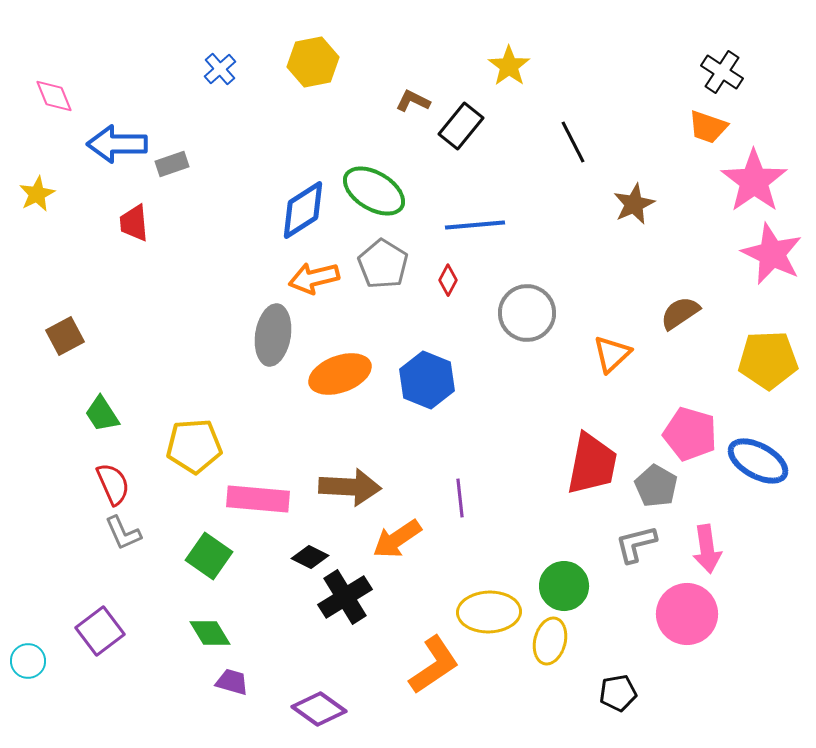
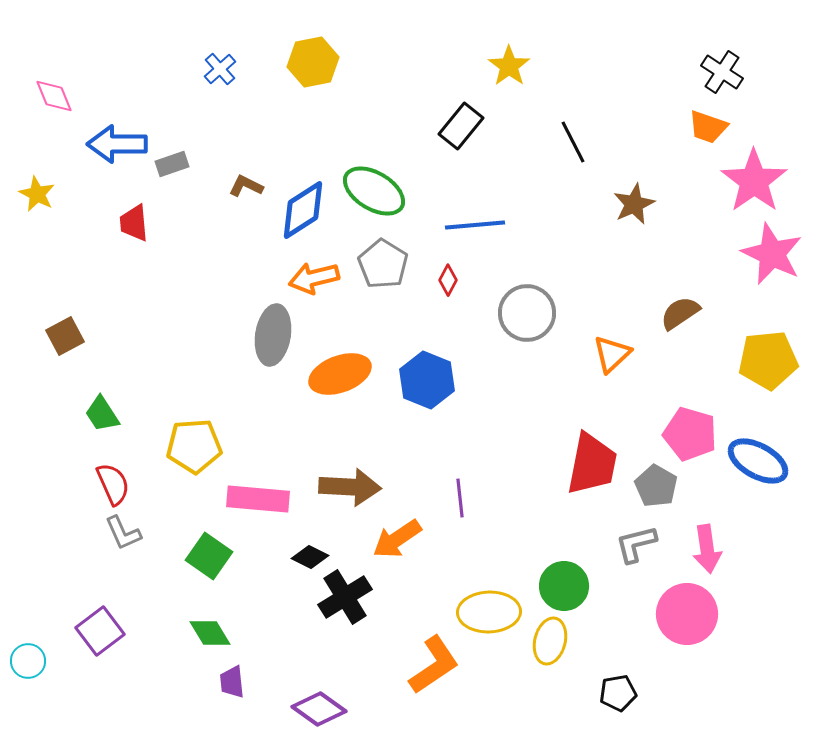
brown L-shape at (413, 101): moved 167 px left, 85 px down
yellow star at (37, 194): rotated 18 degrees counterclockwise
yellow pentagon at (768, 360): rotated 4 degrees counterclockwise
purple trapezoid at (232, 682): rotated 112 degrees counterclockwise
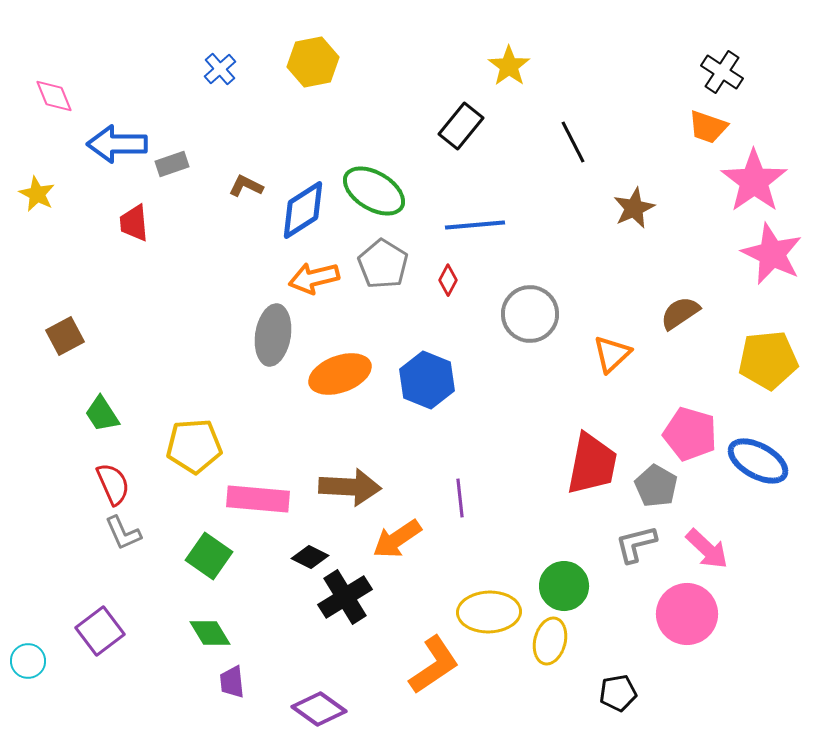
brown star at (634, 204): moved 4 px down
gray circle at (527, 313): moved 3 px right, 1 px down
pink arrow at (707, 549): rotated 39 degrees counterclockwise
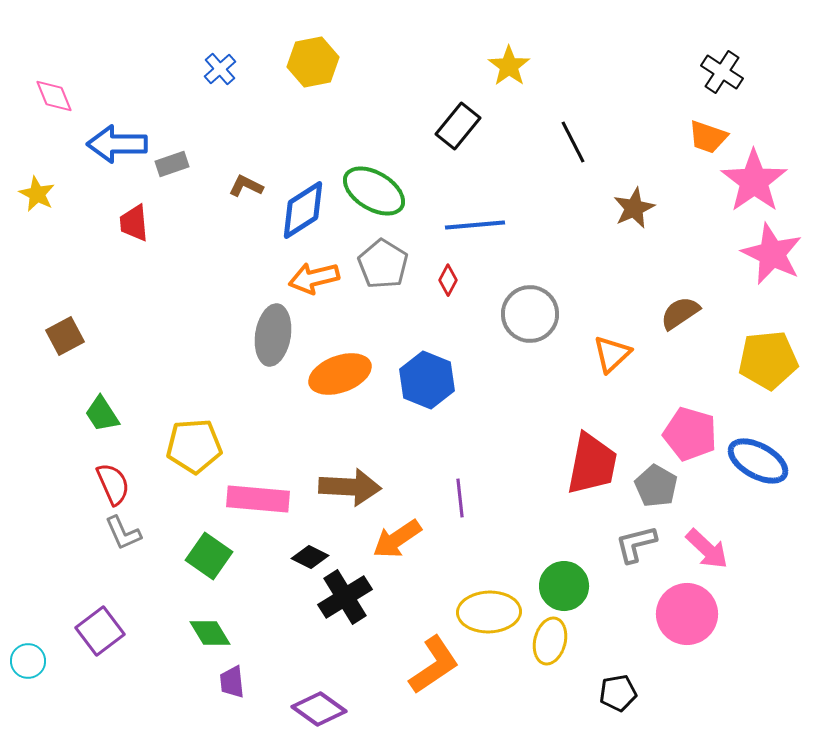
black rectangle at (461, 126): moved 3 px left
orange trapezoid at (708, 127): moved 10 px down
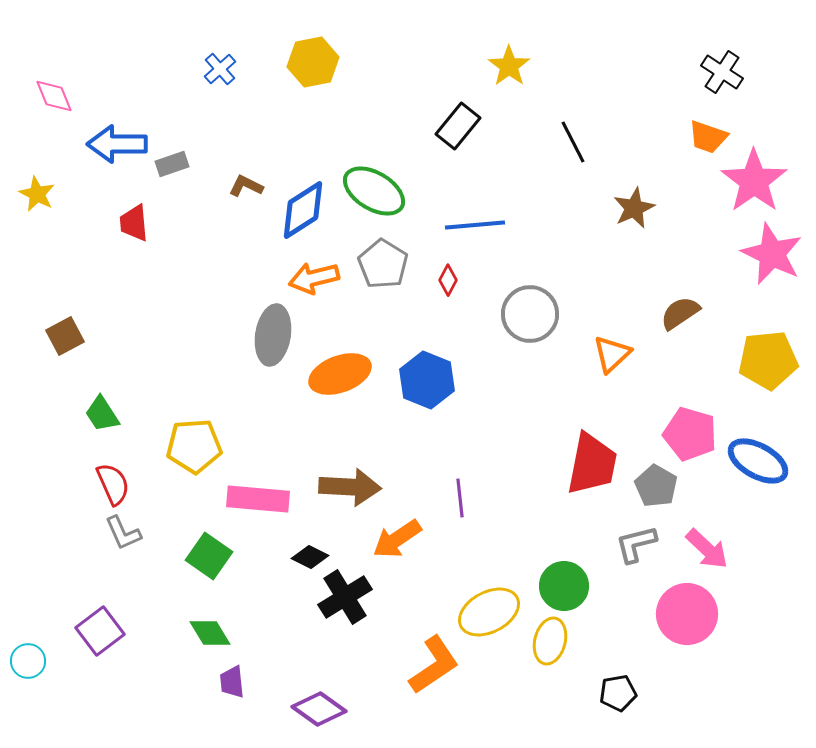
yellow ellipse at (489, 612): rotated 26 degrees counterclockwise
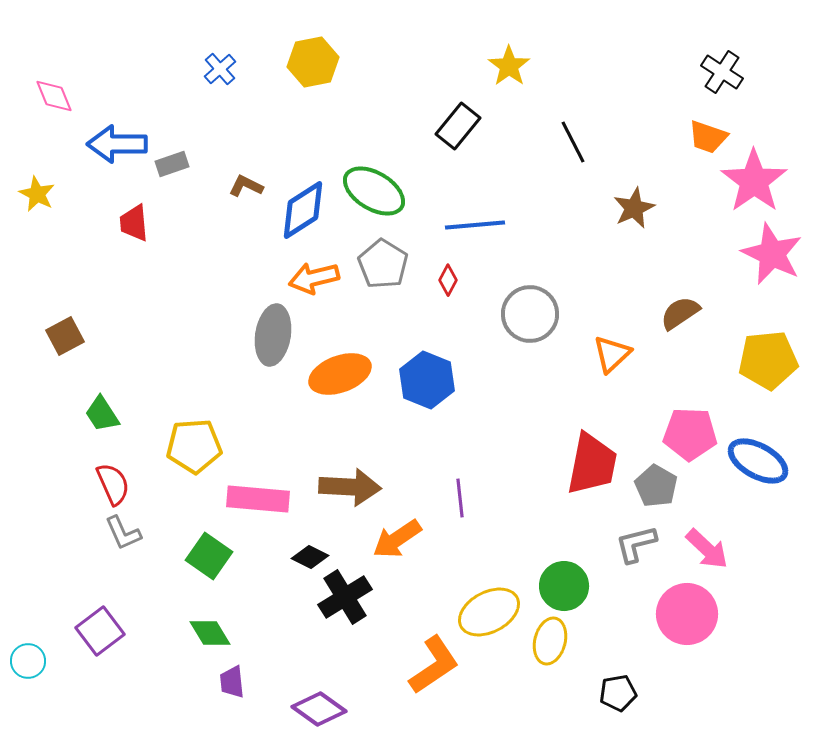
pink pentagon at (690, 434): rotated 14 degrees counterclockwise
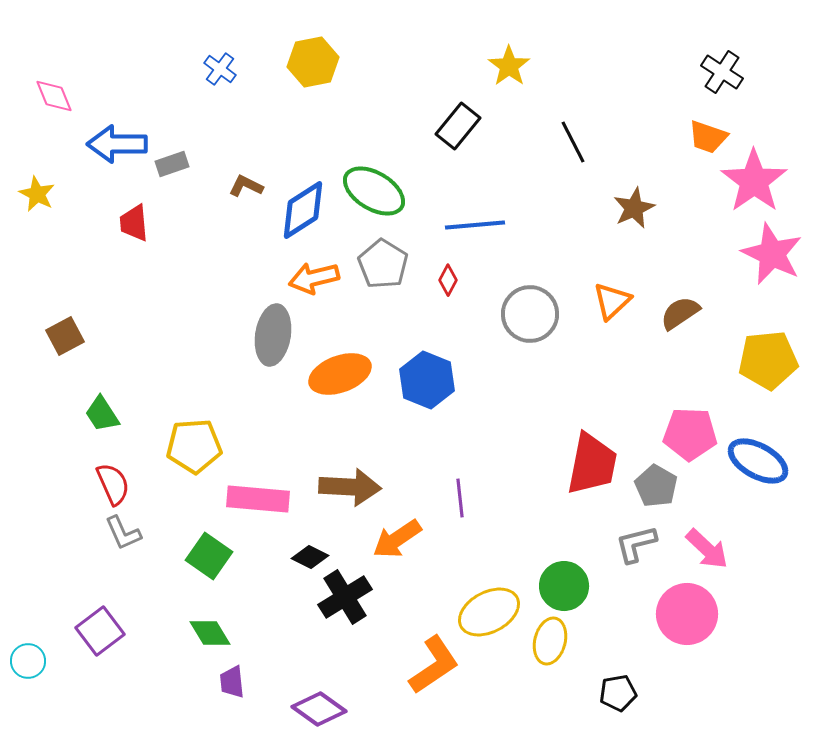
blue cross at (220, 69): rotated 12 degrees counterclockwise
orange triangle at (612, 354): moved 53 px up
